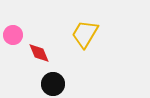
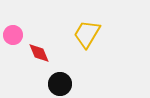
yellow trapezoid: moved 2 px right
black circle: moved 7 px right
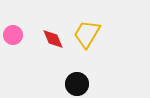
red diamond: moved 14 px right, 14 px up
black circle: moved 17 px right
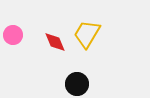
red diamond: moved 2 px right, 3 px down
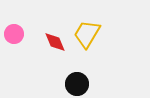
pink circle: moved 1 px right, 1 px up
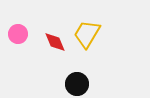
pink circle: moved 4 px right
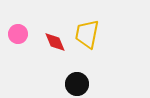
yellow trapezoid: rotated 20 degrees counterclockwise
